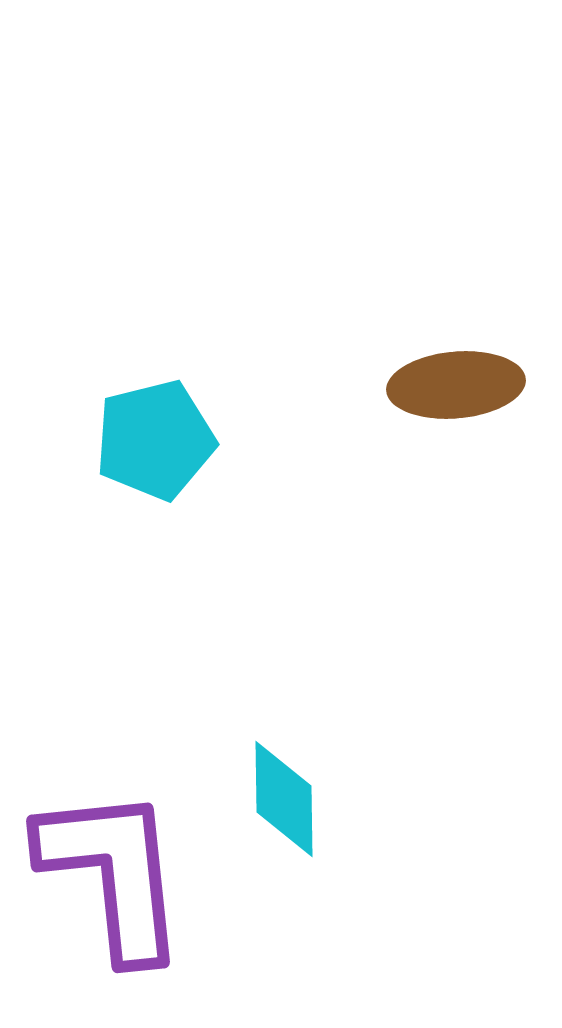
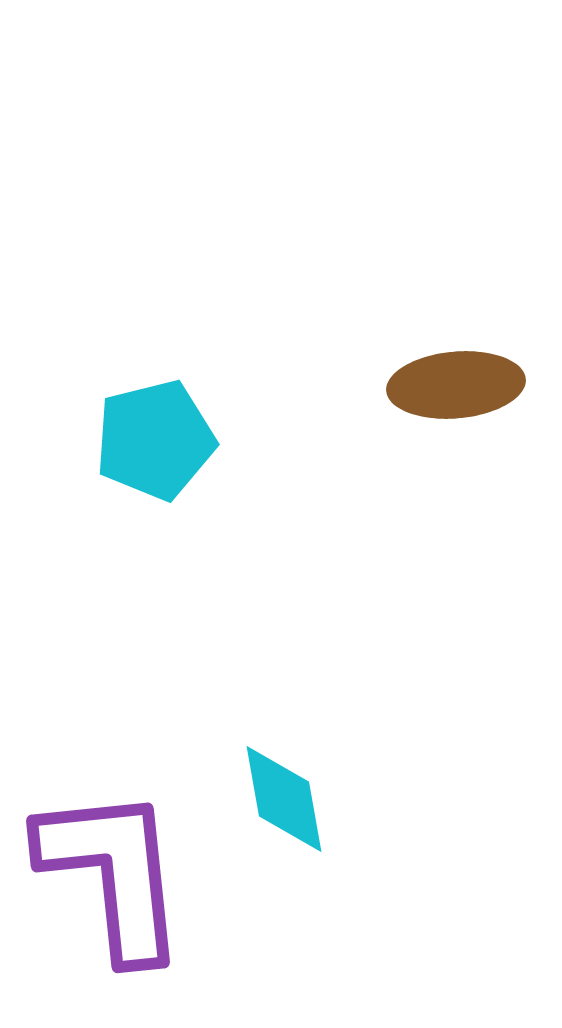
cyan diamond: rotated 9 degrees counterclockwise
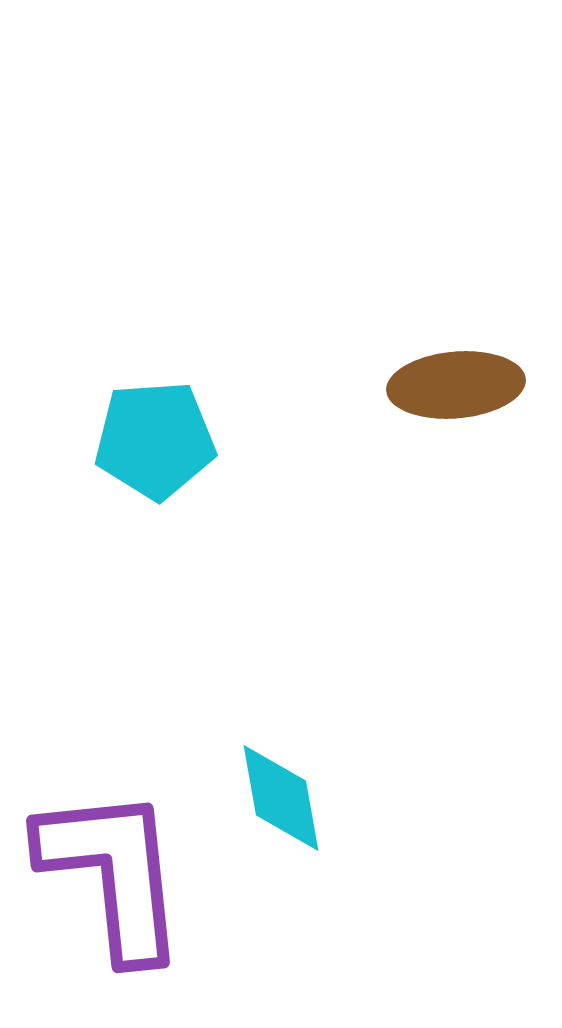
cyan pentagon: rotated 10 degrees clockwise
cyan diamond: moved 3 px left, 1 px up
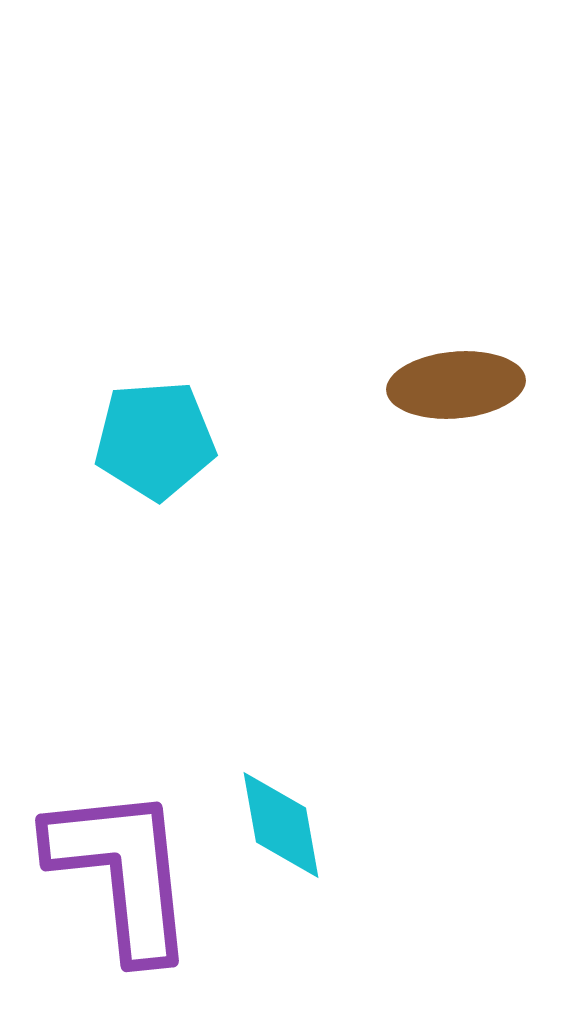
cyan diamond: moved 27 px down
purple L-shape: moved 9 px right, 1 px up
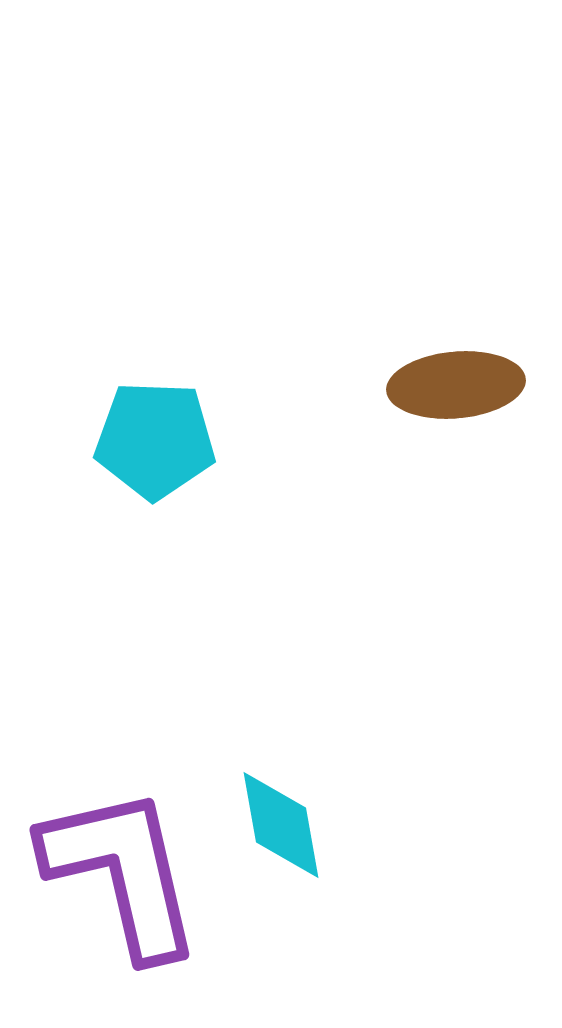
cyan pentagon: rotated 6 degrees clockwise
purple L-shape: rotated 7 degrees counterclockwise
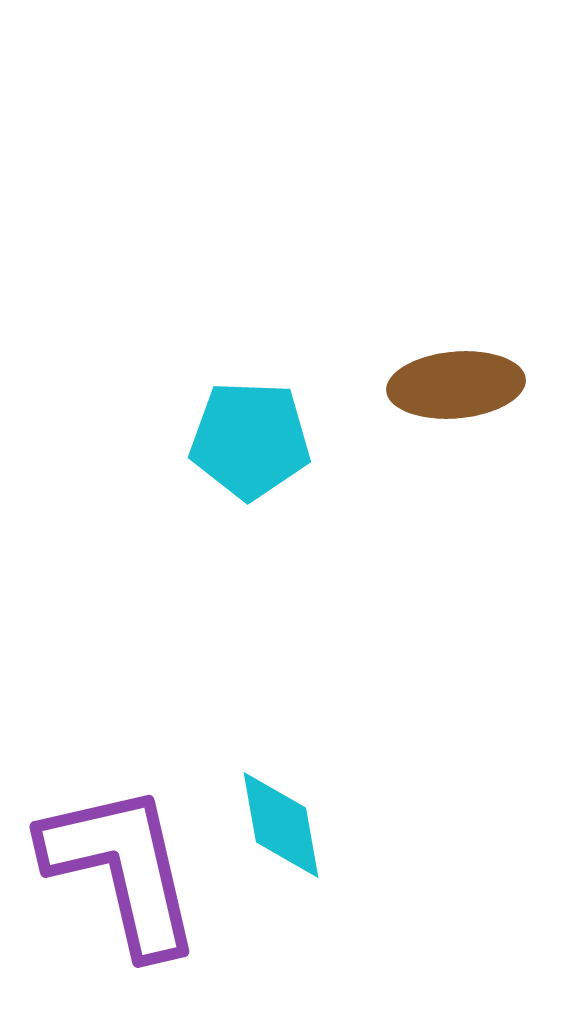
cyan pentagon: moved 95 px right
purple L-shape: moved 3 px up
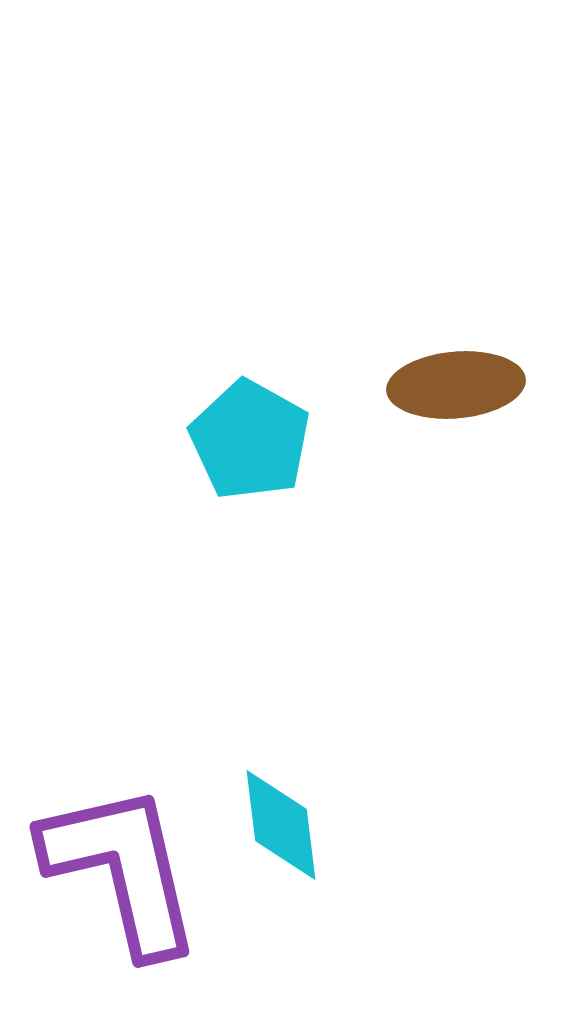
cyan pentagon: rotated 27 degrees clockwise
cyan diamond: rotated 3 degrees clockwise
